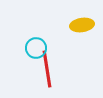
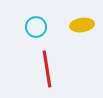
cyan circle: moved 21 px up
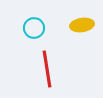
cyan circle: moved 2 px left, 1 px down
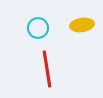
cyan circle: moved 4 px right
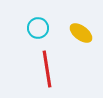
yellow ellipse: moved 1 px left, 8 px down; rotated 45 degrees clockwise
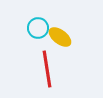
yellow ellipse: moved 21 px left, 4 px down
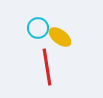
red line: moved 2 px up
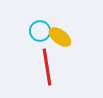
cyan circle: moved 2 px right, 3 px down
